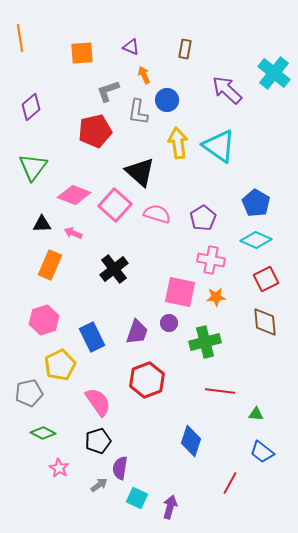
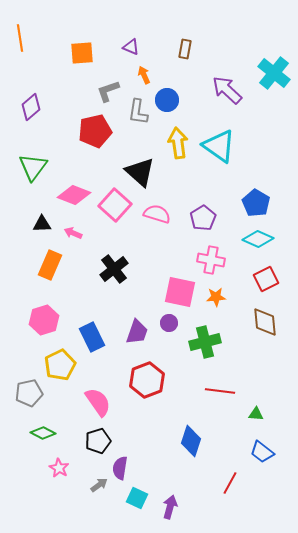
cyan diamond at (256, 240): moved 2 px right, 1 px up
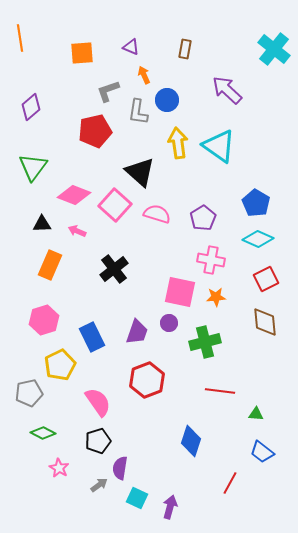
cyan cross at (274, 73): moved 24 px up
pink arrow at (73, 233): moved 4 px right, 2 px up
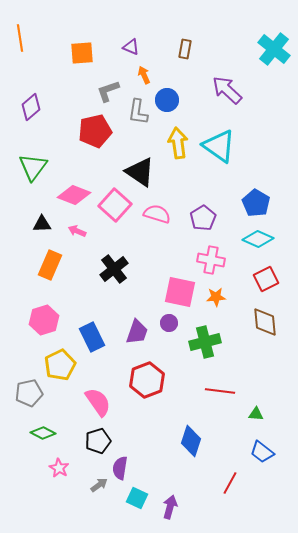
black triangle at (140, 172): rotated 8 degrees counterclockwise
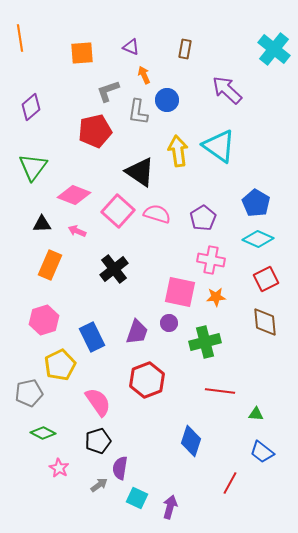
yellow arrow at (178, 143): moved 8 px down
pink square at (115, 205): moved 3 px right, 6 px down
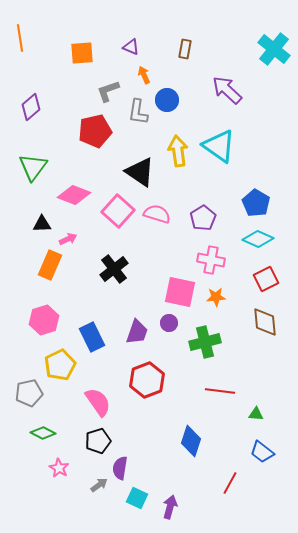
pink arrow at (77, 231): moved 9 px left, 8 px down; rotated 132 degrees clockwise
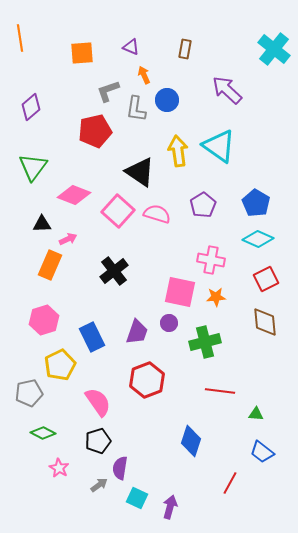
gray L-shape at (138, 112): moved 2 px left, 3 px up
purple pentagon at (203, 218): moved 13 px up
black cross at (114, 269): moved 2 px down
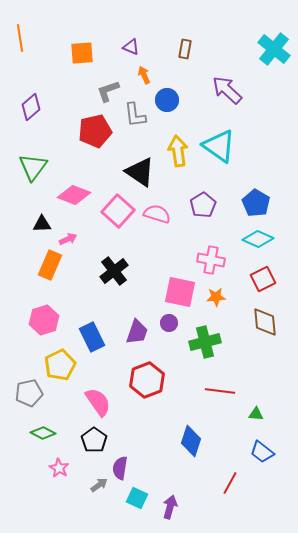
gray L-shape at (136, 109): moved 1 px left, 6 px down; rotated 16 degrees counterclockwise
red square at (266, 279): moved 3 px left
black pentagon at (98, 441): moved 4 px left, 1 px up; rotated 20 degrees counterclockwise
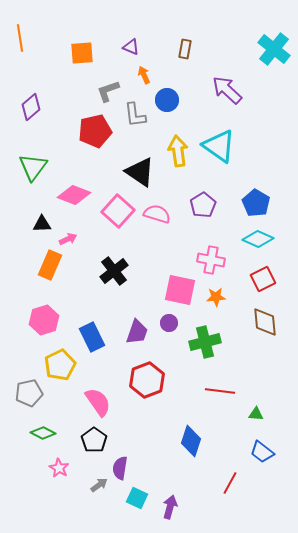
pink square at (180, 292): moved 2 px up
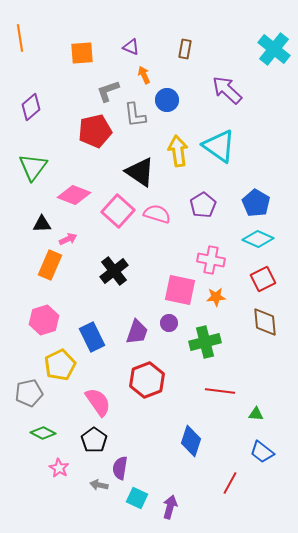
gray arrow at (99, 485): rotated 132 degrees counterclockwise
